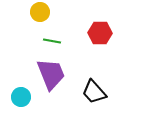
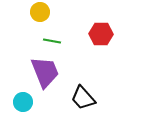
red hexagon: moved 1 px right, 1 px down
purple trapezoid: moved 6 px left, 2 px up
black trapezoid: moved 11 px left, 6 px down
cyan circle: moved 2 px right, 5 px down
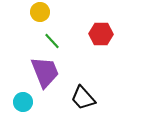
green line: rotated 36 degrees clockwise
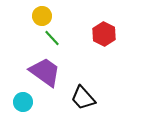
yellow circle: moved 2 px right, 4 px down
red hexagon: moved 3 px right; rotated 25 degrees clockwise
green line: moved 3 px up
purple trapezoid: rotated 32 degrees counterclockwise
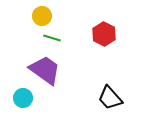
green line: rotated 30 degrees counterclockwise
purple trapezoid: moved 2 px up
black trapezoid: moved 27 px right
cyan circle: moved 4 px up
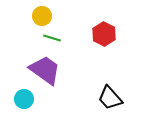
cyan circle: moved 1 px right, 1 px down
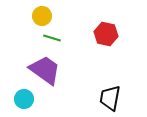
red hexagon: moved 2 px right; rotated 15 degrees counterclockwise
black trapezoid: rotated 52 degrees clockwise
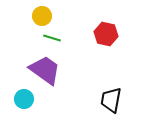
black trapezoid: moved 1 px right, 2 px down
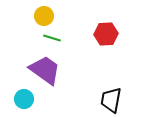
yellow circle: moved 2 px right
red hexagon: rotated 15 degrees counterclockwise
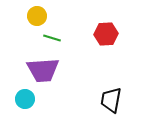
yellow circle: moved 7 px left
purple trapezoid: moved 2 px left; rotated 140 degrees clockwise
cyan circle: moved 1 px right
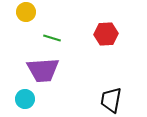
yellow circle: moved 11 px left, 4 px up
